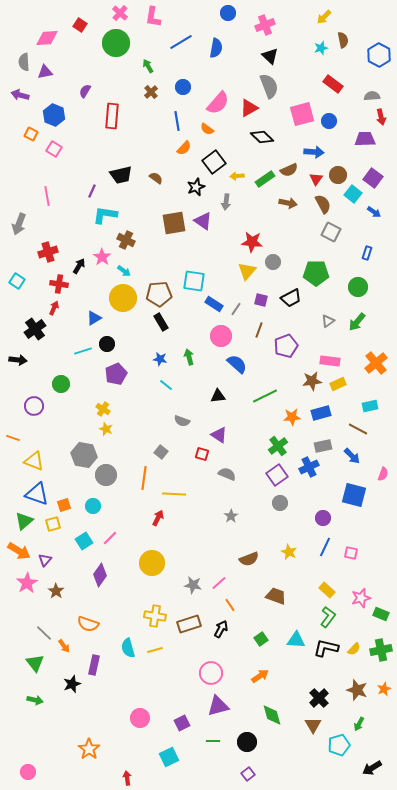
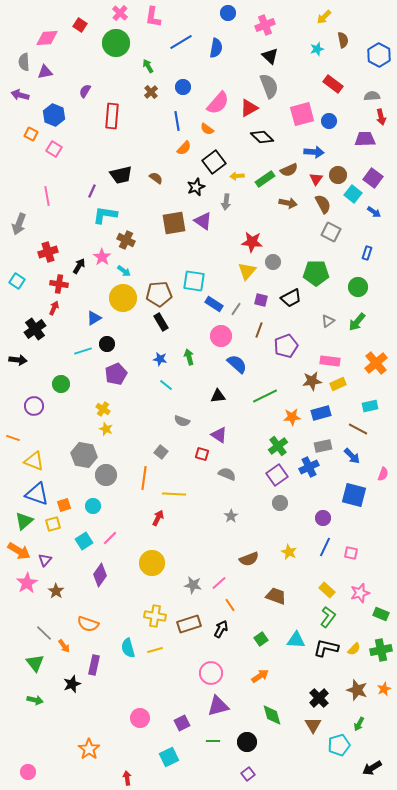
cyan star at (321, 48): moved 4 px left, 1 px down
pink star at (361, 598): moved 1 px left, 5 px up
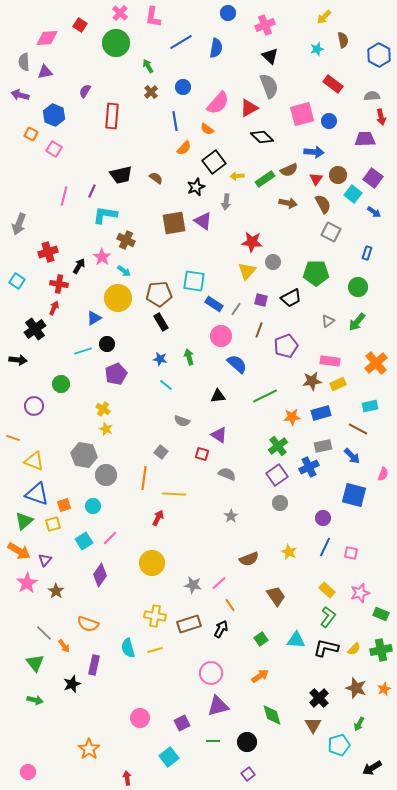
blue line at (177, 121): moved 2 px left
pink line at (47, 196): moved 17 px right; rotated 24 degrees clockwise
yellow circle at (123, 298): moved 5 px left
brown trapezoid at (276, 596): rotated 35 degrees clockwise
brown star at (357, 690): moved 1 px left, 2 px up
cyan square at (169, 757): rotated 12 degrees counterclockwise
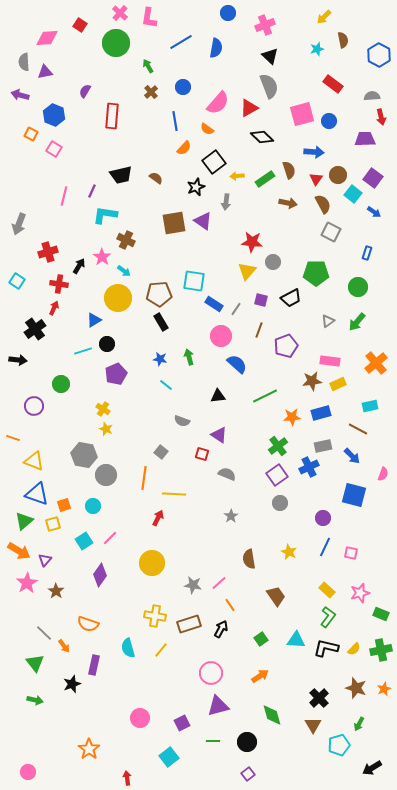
pink L-shape at (153, 17): moved 4 px left, 1 px down
brown semicircle at (289, 170): rotated 84 degrees counterclockwise
blue triangle at (94, 318): moved 2 px down
brown semicircle at (249, 559): rotated 102 degrees clockwise
yellow line at (155, 650): moved 6 px right; rotated 35 degrees counterclockwise
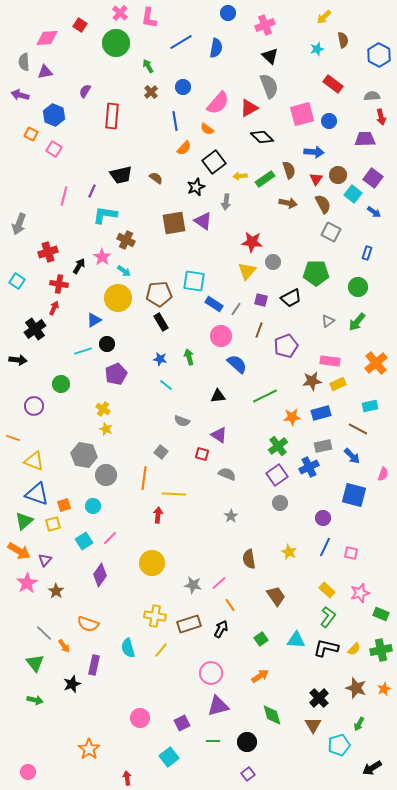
yellow arrow at (237, 176): moved 3 px right
red arrow at (158, 518): moved 3 px up; rotated 21 degrees counterclockwise
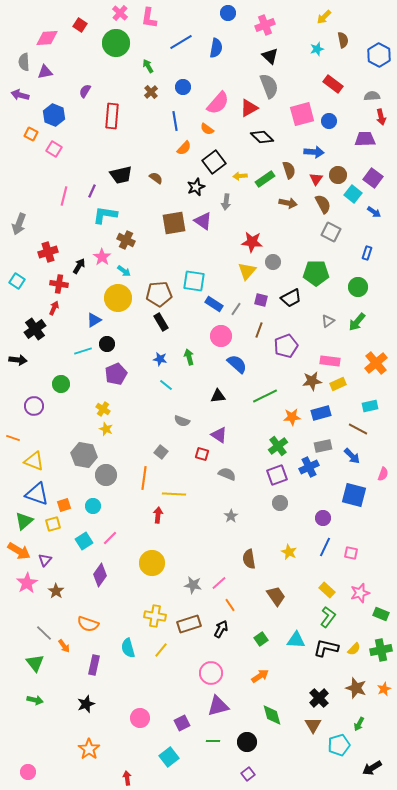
purple square at (277, 475): rotated 15 degrees clockwise
black star at (72, 684): moved 14 px right, 20 px down
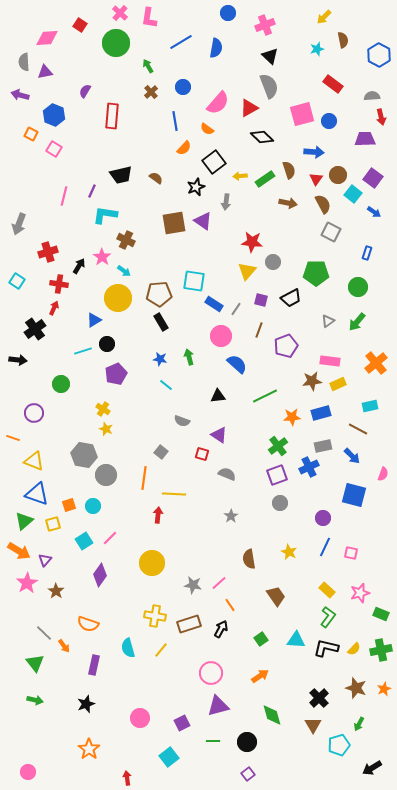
purple circle at (34, 406): moved 7 px down
orange square at (64, 505): moved 5 px right
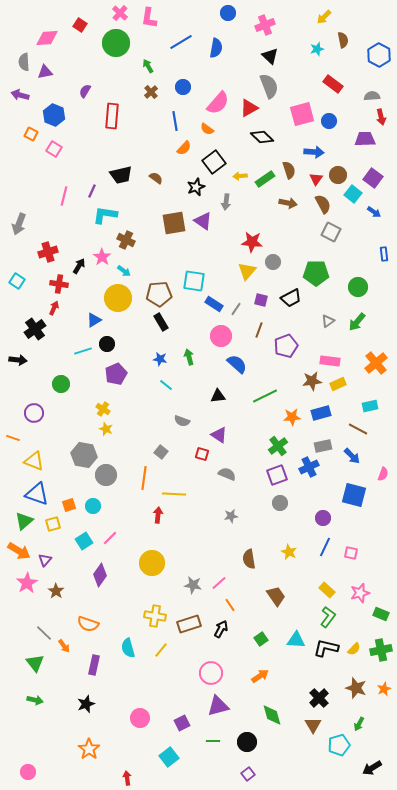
blue rectangle at (367, 253): moved 17 px right, 1 px down; rotated 24 degrees counterclockwise
gray star at (231, 516): rotated 24 degrees clockwise
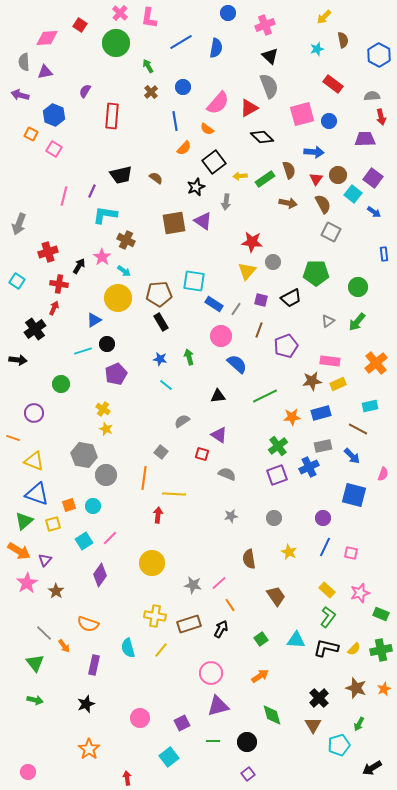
gray semicircle at (182, 421): rotated 126 degrees clockwise
gray circle at (280, 503): moved 6 px left, 15 px down
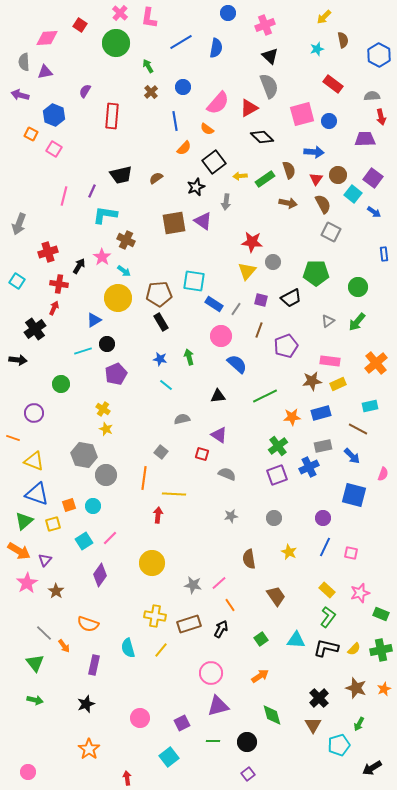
brown semicircle at (156, 178): rotated 72 degrees counterclockwise
gray semicircle at (182, 421): moved 2 px up; rotated 21 degrees clockwise
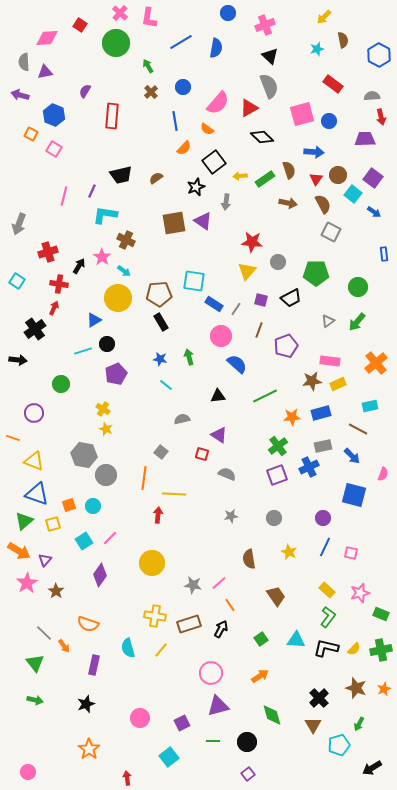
gray circle at (273, 262): moved 5 px right
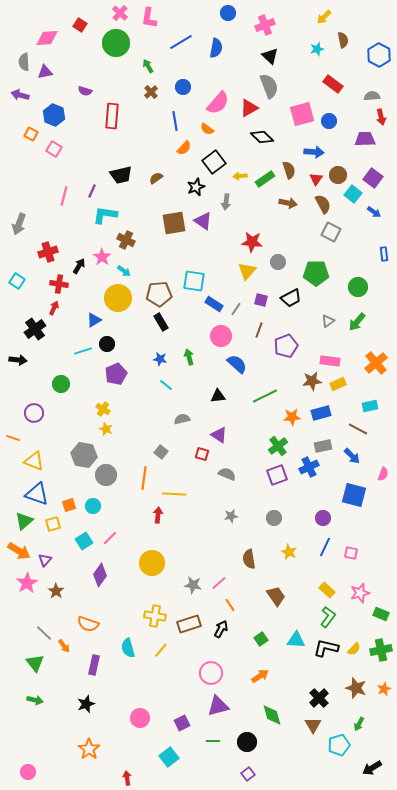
purple semicircle at (85, 91): rotated 104 degrees counterclockwise
